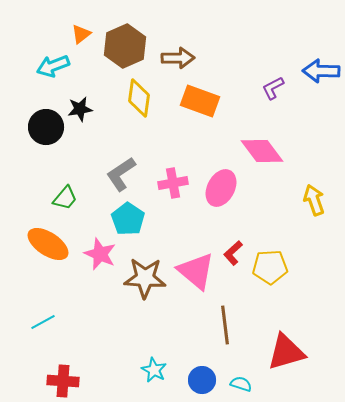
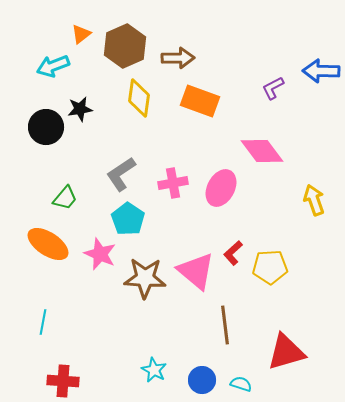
cyan line: rotated 50 degrees counterclockwise
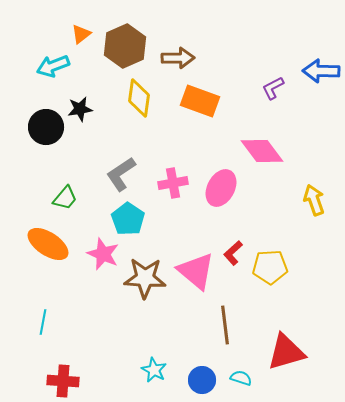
pink star: moved 3 px right
cyan semicircle: moved 6 px up
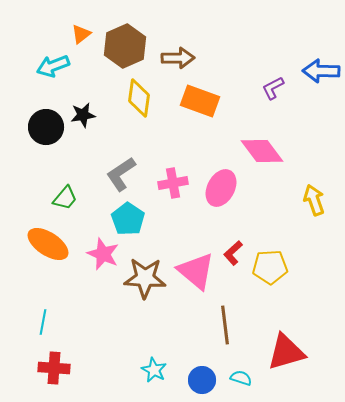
black star: moved 3 px right, 6 px down
red cross: moved 9 px left, 13 px up
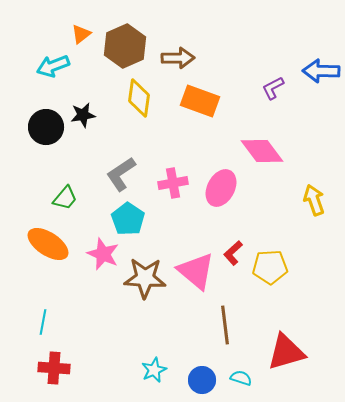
cyan star: rotated 20 degrees clockwise
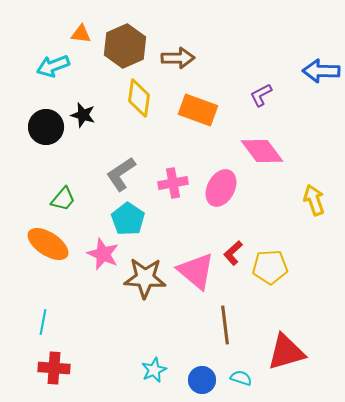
orange triangle: rotated 45 degrees clockwise
purple L-shape: moved 12 px left, 7 px down
orange rectangle: moved 2 px left, 9 px down
black star: rotated 25 degrees clockwise
green trapezoid: moved 2 px left, 1 px down
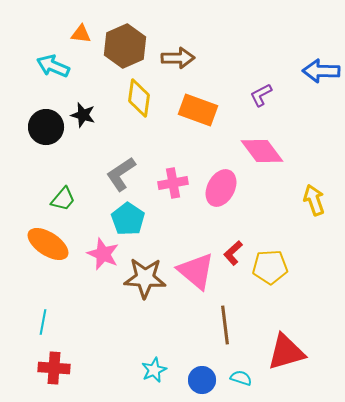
cyan arrow: rotated 44 degrees clockwise
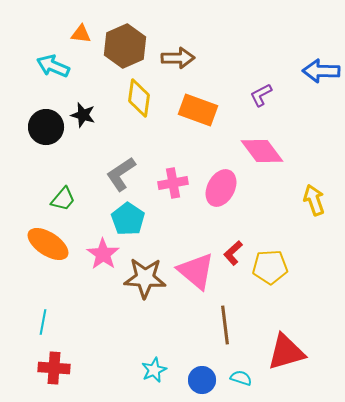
pink star: rotated 12 degrees clockwise
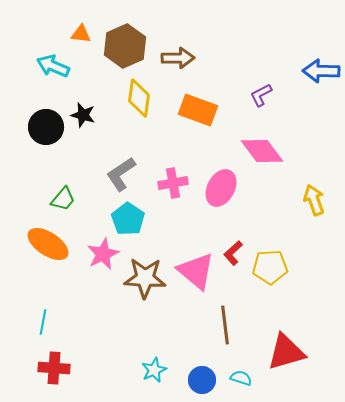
pink star: rotated 12 degrees clockwise
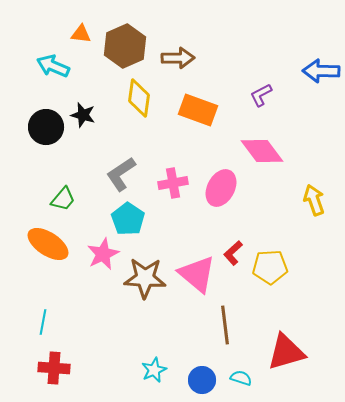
pink triangle: moved 1 px right, 3 px down
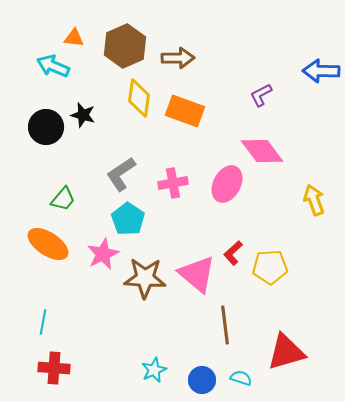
orange triangle: moved 7 px left, 4 px down
orange rectangle: moved 13 px left, 1 px down
pink ellipse: moved 6 px right, 4 px up
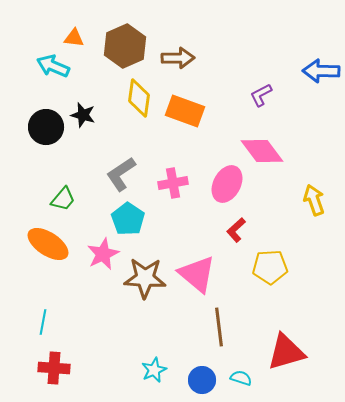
red L-shape: moved 3 px right, 23 px up
brown line: moved 6 px left, 2 px down
